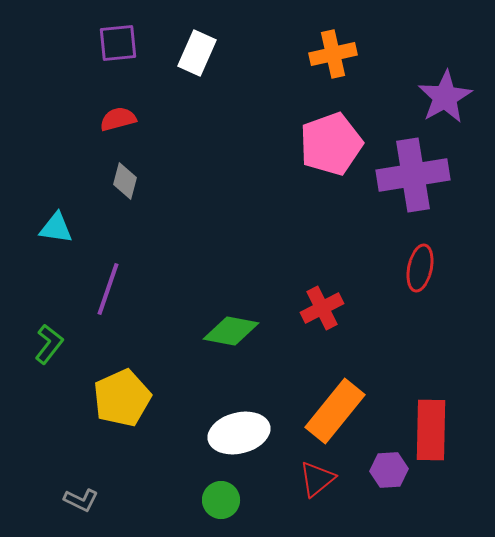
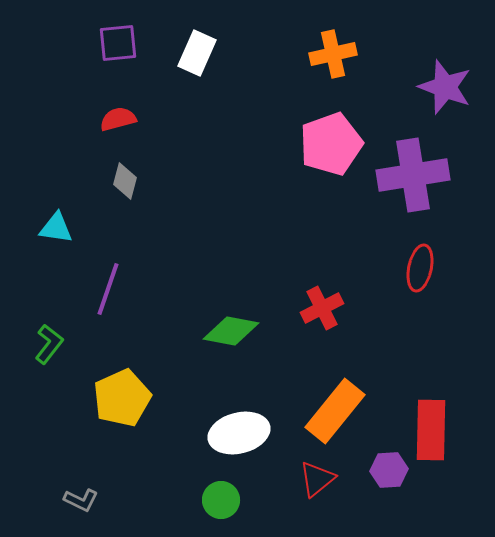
purple star: moved 10 px up; rotated 22 degrees counterclockwise
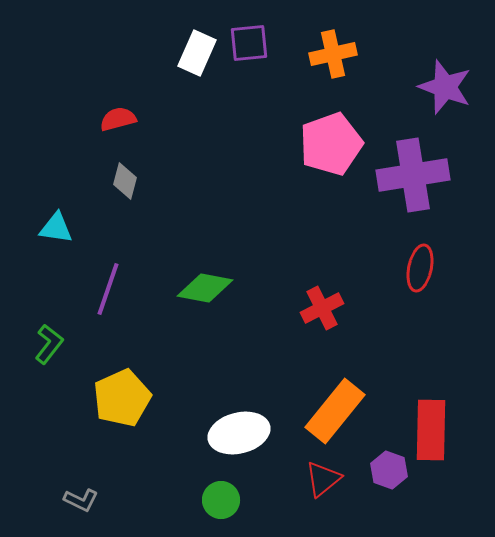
purple square: moved 131 px right
green diamond: moved 26 px left, 43 px up
purple hexagon: rotated 24 degrees clockwise
red triangle: moved 6 px right
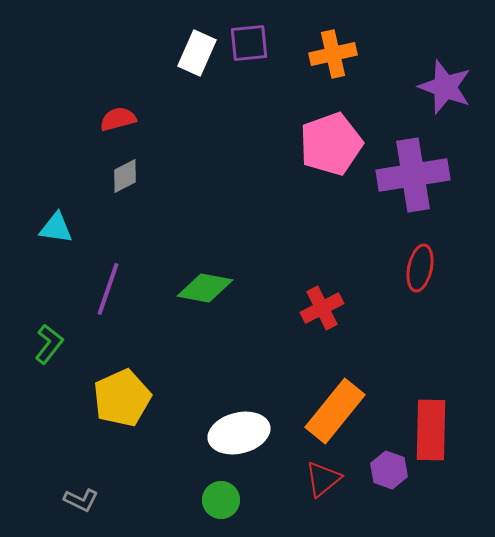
gray diamond: moved 5 px up; rotated 48 degrees clockwise
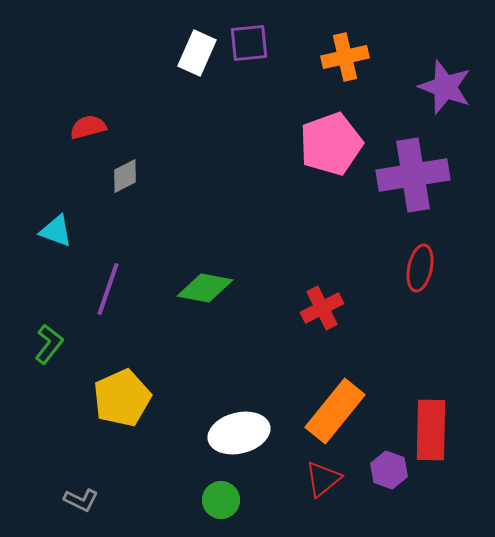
orange cross: moved 12 px right, 3 px down
red semicircle: moved 30 px left, 8 px down
cyan triangle: moved 3 px down; rotated 12 degrees clockwise
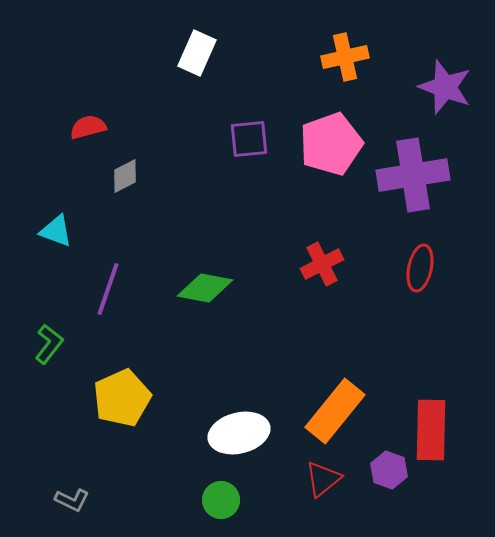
purple square: moved 96 px down
red cross: moved 44 px up
gray L-shape: moved 9 px left
